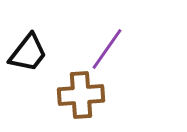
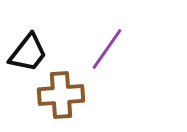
brown cross: moved 20 px left
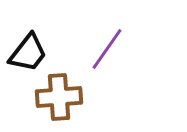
brown cross: moved 2 px left, 2 px down
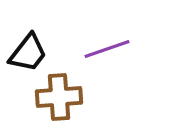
purple line: rotated 36 degrees clockwise
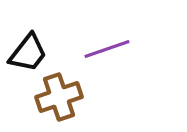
brown cross: rotated 15 degrees counterclockwise
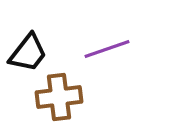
brown cross: rotated 12 degrees clockwise
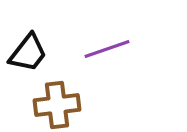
brown cross: moved 2 px left, 8 px down
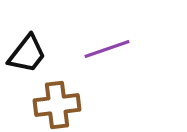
black trapezoid: moved 1 px left, 1 px down
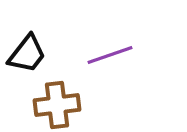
purple line: moved 3 px right, 6 px down
